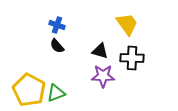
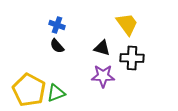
black triangle: moved 2 px right, 3 px up
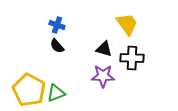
black triangle: moved 2 px right, 1 px down
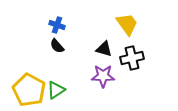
black cross: rotated 15 degrees counterclockwise
green triangle: moved 3 px up; rotated 12 degrees counterclockwise
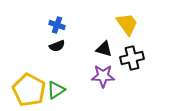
black semicircle: rotated 70 degrees counterclockwise
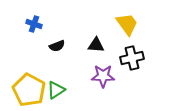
blue cross: moved 23 px left, 1 px up
black triangle: moved 8 px left, 4 px up; rotated 12 degrees counterclockwise
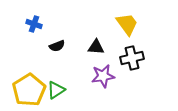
black triangle: moved 2 px down
purple star: rotated 10 degrees counterclockwise
yellow pentagon: rotated 12 degrees clockwise
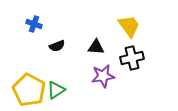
yellow trapezoid: moved 2 px right, 2 px down
yellow pentagon: rotated 12 degrees counterclockwise
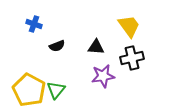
green triangle: rotated 18 degrees counterclockwise
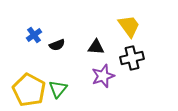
blue cross: moved 11 px down; rotated 35 degrees clockwise
black semicircle: moved 1 px up
purple star: rotated 10 degrees counterclockwise
green triangle: moved 2 px right, 1 px up
